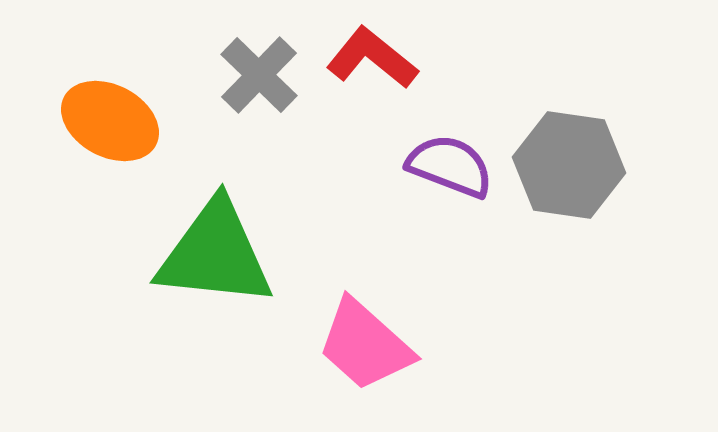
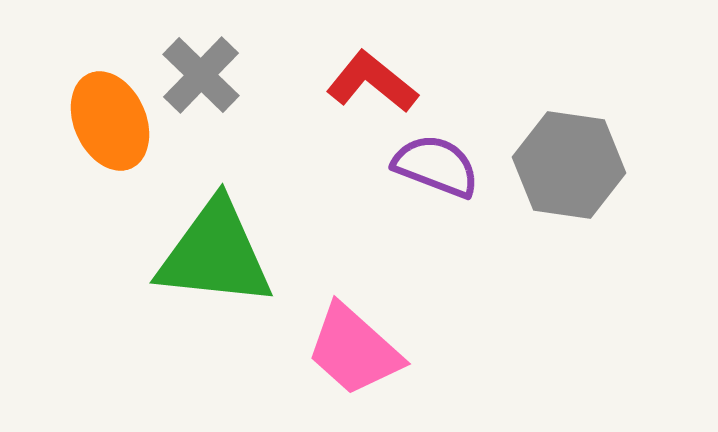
red L-shape: moved 24 px down
gray cross: moved 58 px left
orange ellipse: rotated 38 degrees clockwise
purple semicircle: moved 14 px left
pink trapezoid: moved 11 px left, 5 px down
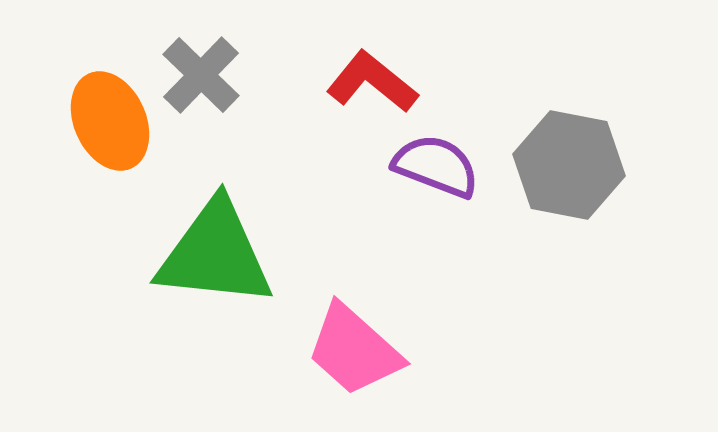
gray hexagon: rotated 3 degrees clockwise
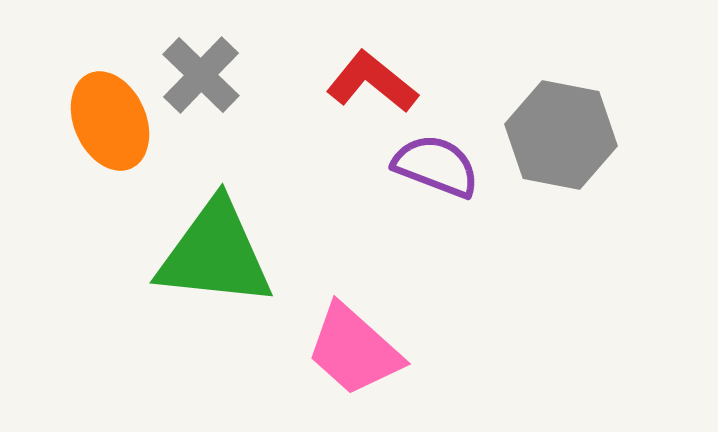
gray hexagon: moved 8 px left, 30 px up
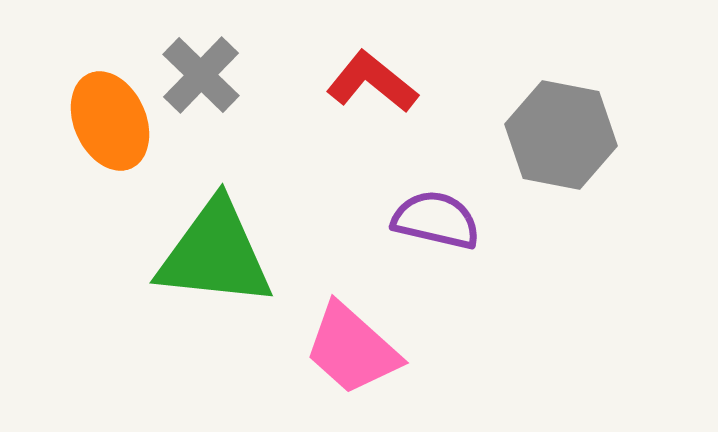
purple semicircle: moved 54 px down; rotated 8 degrees counterclockwise
pink trapezoid: moved 2 px left, 1 px up
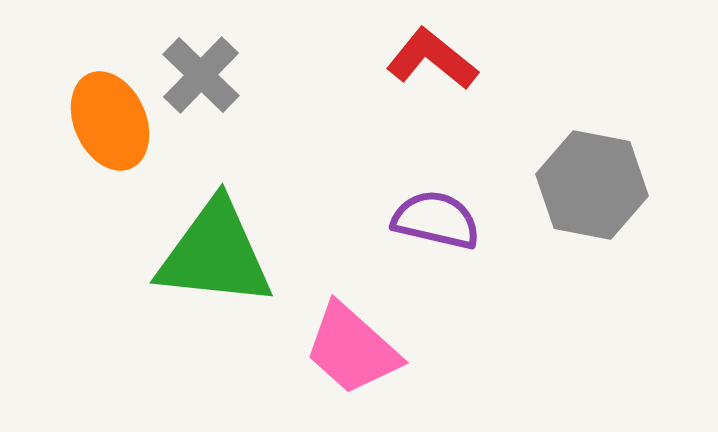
red L-shape: moved 60 px right, 23 px up
gray hexagon: moved 31 px right, 50 px down
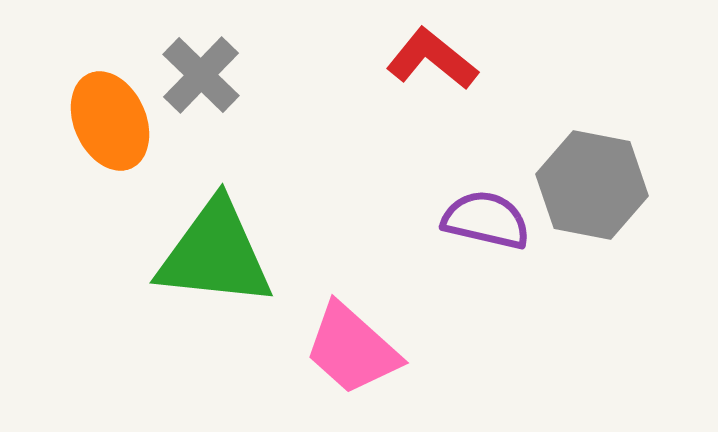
purple semicircle: moved 50 px right
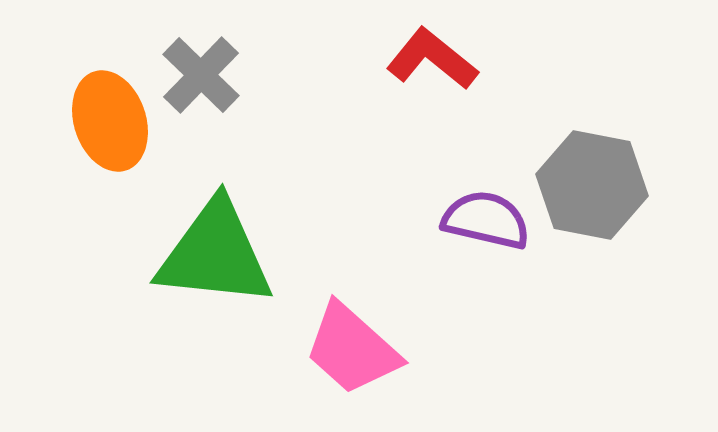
orange ellipse: rotated 6 degrees clockwise
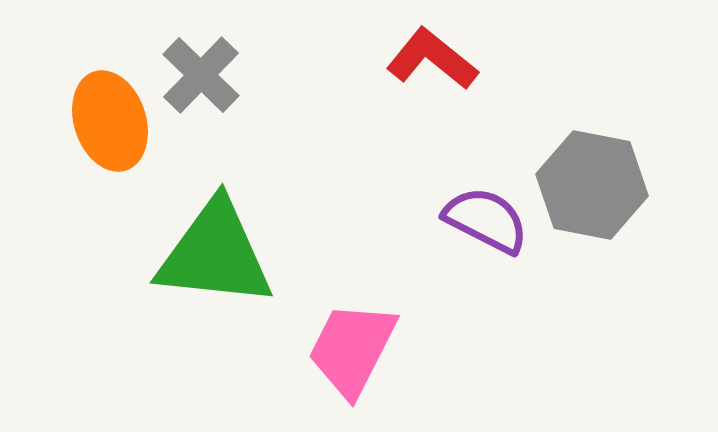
purple semicircle: rotated 14 degrees clockwise
pink trapezoid: rotated 75 degrees clockwise
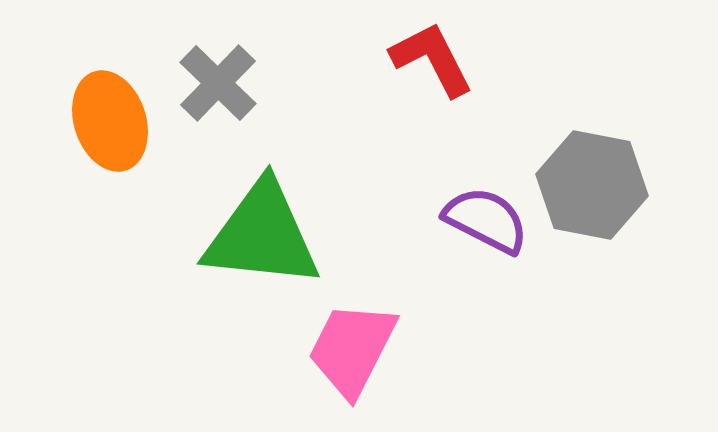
red L-shape: rotated 24 degrees clockwise
gray cross: moved 17 px right, 8 px down
green triangle: moved 47 px right, 19 px up
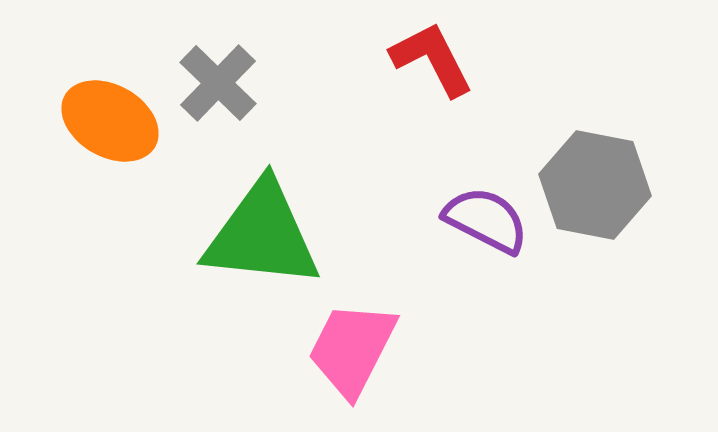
orange ellipse: rotated 42 degrees counterclockwise
gray hexagon: moved 3 px right
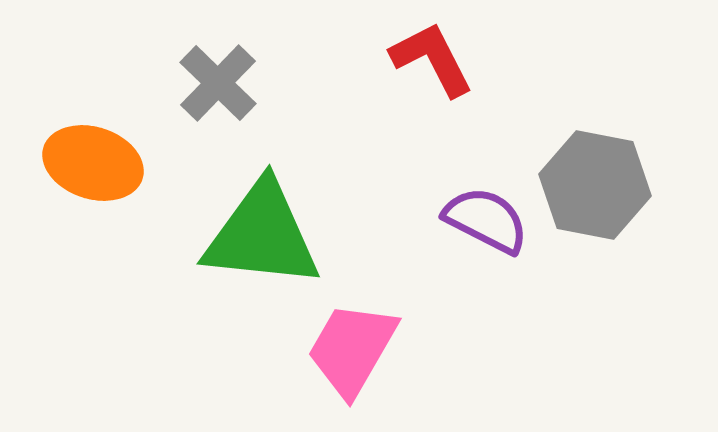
orange ellipse: moved 17 px left, 42 px down; rotated 12 degrees counterclockwise
pink trapezoid: rotated 3 degrees clockwise
